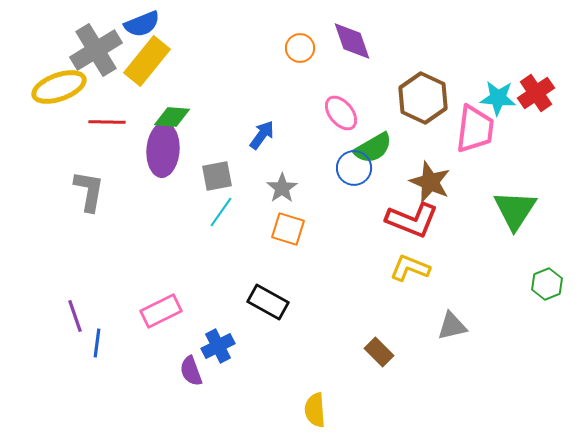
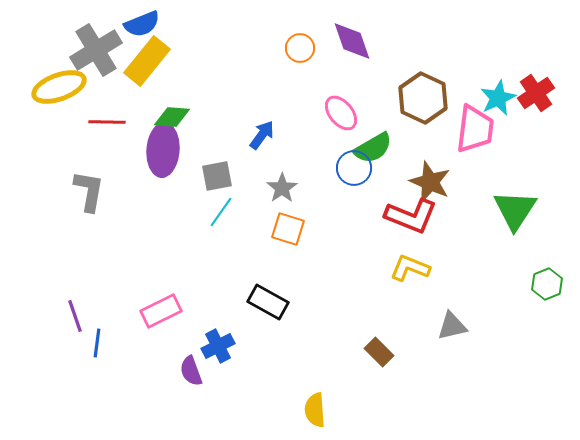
cyan star: rotated 30 degrees counterclockwise
red L-shape: moved 1 px left, 4 px up
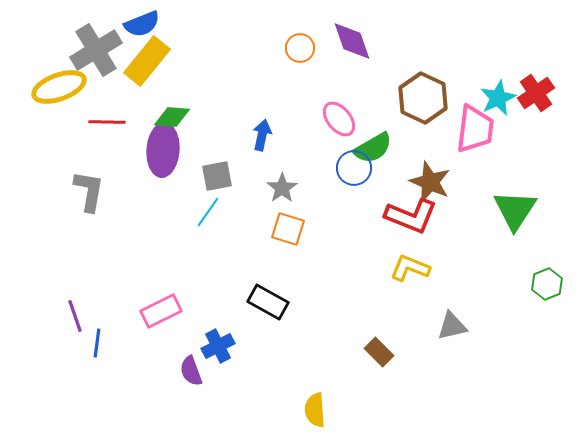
pink ellipse: moved 2 px left, 6 px down
blue arrow: rotated 24 degrees counterclockwise
cyan line: moved 13 px left
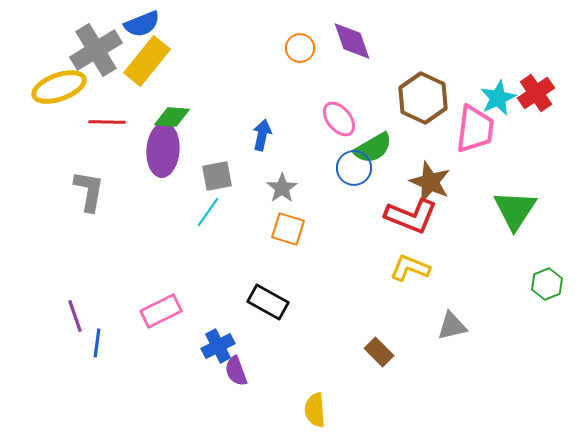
purple semicircle: moved 45 px right
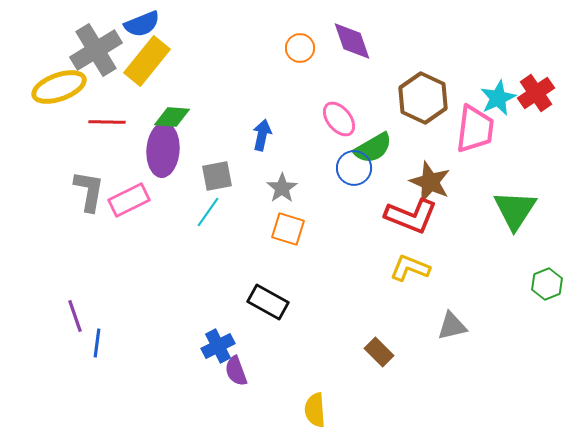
pink rectangle: moved 32 px left, 111 px up
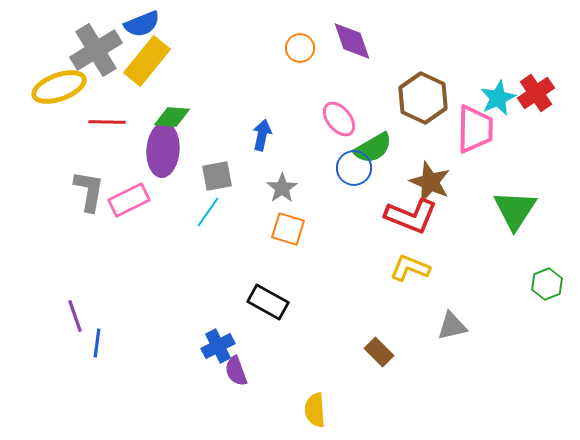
pink trapezoid: rotated 6 degrees counterclockwise
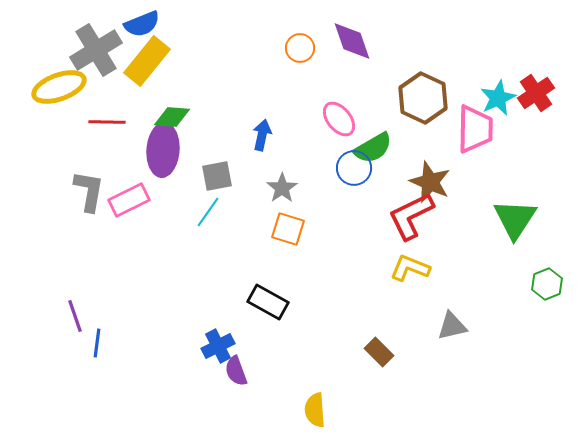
green triangle: moved 9 px down
red L-shape: rotated 132 degrees clockwise
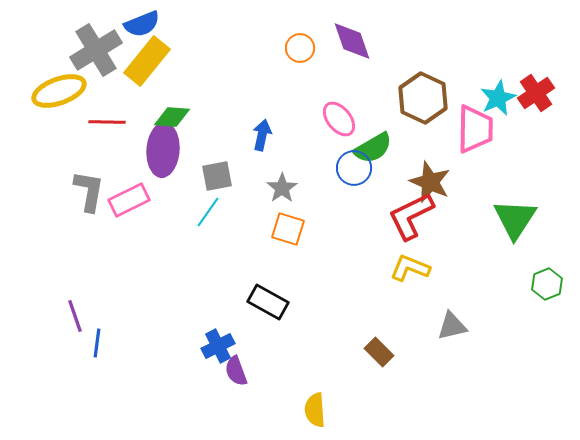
yellow ellipse: moved 4 px down
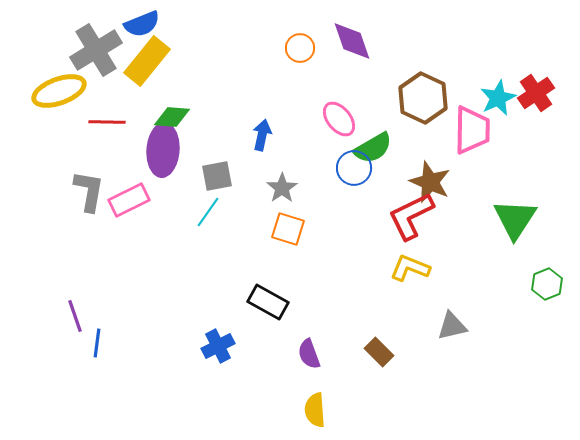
pink trapezoid: moved 3 px left, 1 px down
purple semicircle: moved 73 px right, 17 px up
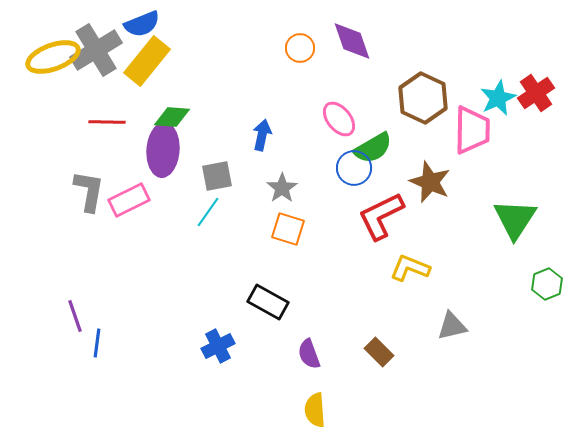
yellow ellipse: moved 6 px left, 34 px up
red L-shape: moved 30 px left
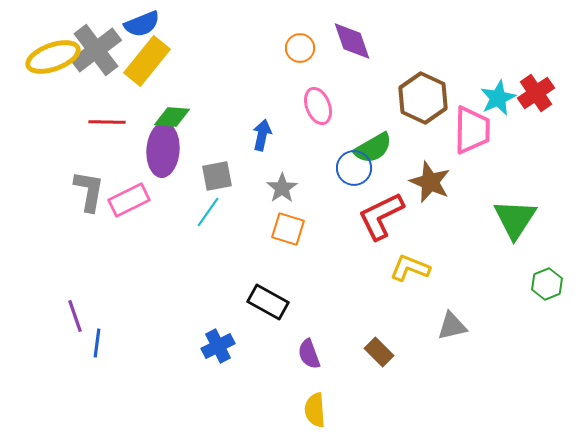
gray cross: rotated 6 degrees counterclockwise
pink ellipse: moved 21 px left, 13 px up; rotated 18 degrees clockwise
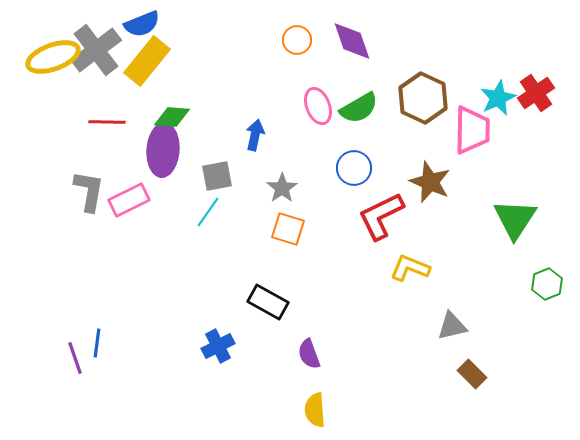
orange circle: moved 3 px left, 8 px up
blue arrow: moved 7 px left
green semicircle: moved 14 px left, 40 px up
purple line: moved 42 px down
brown rectangle: moved 93 px right, 22 px down
